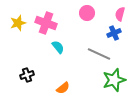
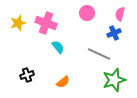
orange semicircle: moved 6 px up
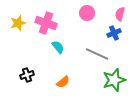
gray line: moved 2 px left
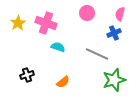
yellow star: rotated 14 degrees counterclockwise
cyan semicircle: rotated 32 degrees counterclockwise
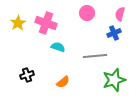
gray line: moved 2 px left, 2 px down; rotated 30 degrees counterclockwise
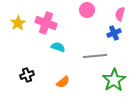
pink circle: moved 3 px up
green star: rotated 15 degrees counterclockwise
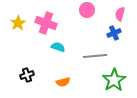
orange semicircle: rotated 24 degrees clockwise
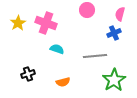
cyan semicircle: moved 1 px left, 2 px down
black cross: moved 1 px right, 1 px up
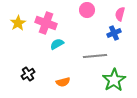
cyan semicircle: moved 5 px up; rotated 48 degrees counterclockwise
black cross: rotated 16 degrees counterclockwise
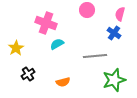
yellow star: moved 2 px left, 25 px down
blue cross: rotated 32 degrees counterclockwise
green star: rotated 15 degrees clockwise
